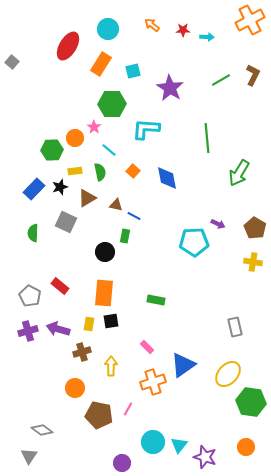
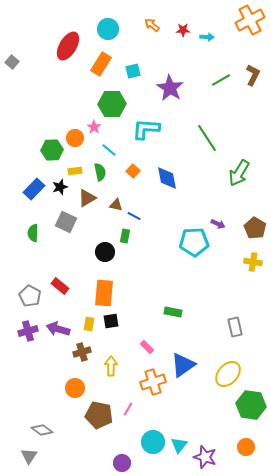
green line at (207, 138): rotated 28 degrees counterclockwise
green rectangle at (156, 300): moved 17 px right, 12 px down
green hexagon at (251, 402): moved 3 px down
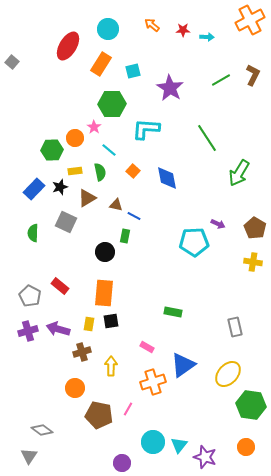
pink rectangle at (147, 347): rotated 16 degrees counterclockwise
